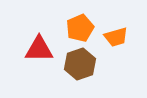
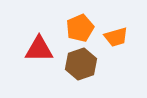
brown hexagon: moved 1 px right
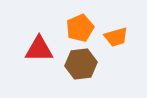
brown hexagon: rotated 12 degrees clockwise
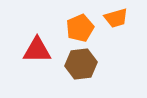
orange trapezoid: moved 19 px up
red triangle: moved 2 px left, 1 px down
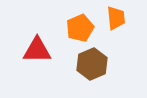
orange trapezoid: rotated 80 degrees counterclockwise
brown hexagon: moved 11 px right; rotated 16 degrees counterclockwise
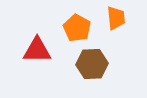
orange pentagon: moved 3 px left; rotated 20 degrees counterclockwise
brown hexagon: rotated 20 degrees clockwise
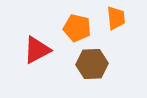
orange pentagon: rotated 16 degrees counterclockwise
red triangle: rotated 28 degrees counterclockwise
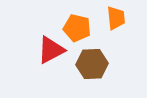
red triangle: moved 14 px right
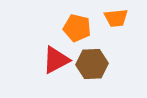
orange trapezoid: rotated 90 degrees clockwise
red triangle: moved 5 px right, 10 px down
